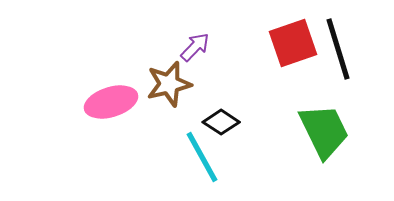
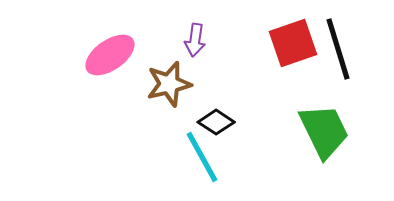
purple arrow: moved 7 px up; rotated 144 degrees clockwise
pink ellipse: moved 1 px left, 47 px up; rotated 18 degrees counterclockwise
black diamond: moved 5 px left
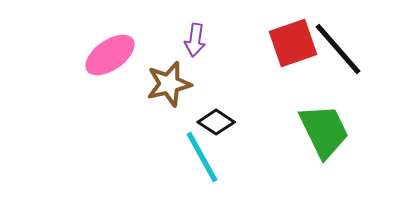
black line: rotated 24 degrees counterclockwise
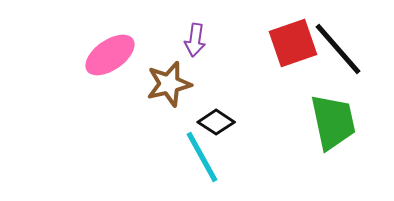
green trapezoid: moved 9 px right, 9 px up; rotated 14 degrees clockwise
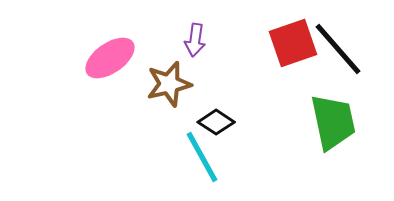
pink ellipse: moved 3 px down
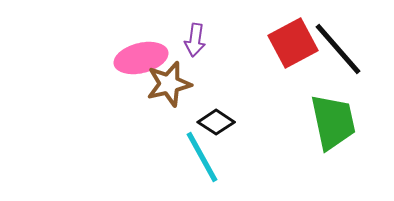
red square: rotated 9 degrees counterclockwise
pink ellipse: moved 31 px right; rotated 21 degrees clockwise
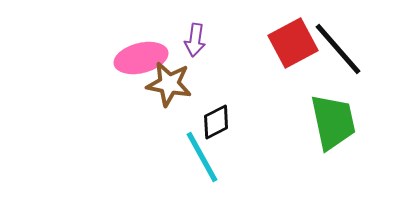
brown star: rotated 24 degrees clockwise
black diamond: rotated 60 degrees counterclockwise
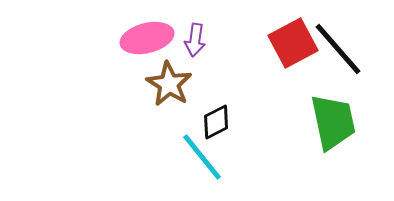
pink ellipse: moved 6 px right, 20 px up
brown star: rotated 21 degrees clockwise
cyan line: rotated 10 degrees counterclockwise
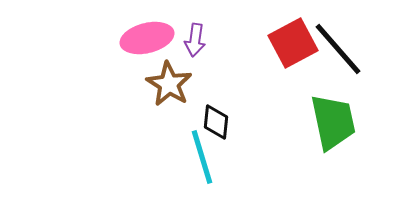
black diamond: rotated 57 degrees counterclockwise
cyan line: rotated 22 degrees clockwise
